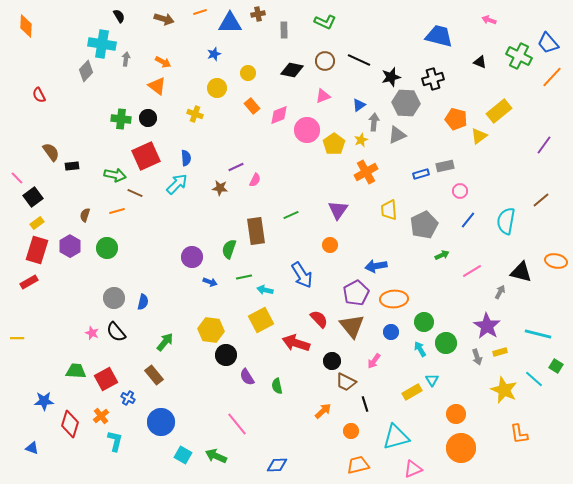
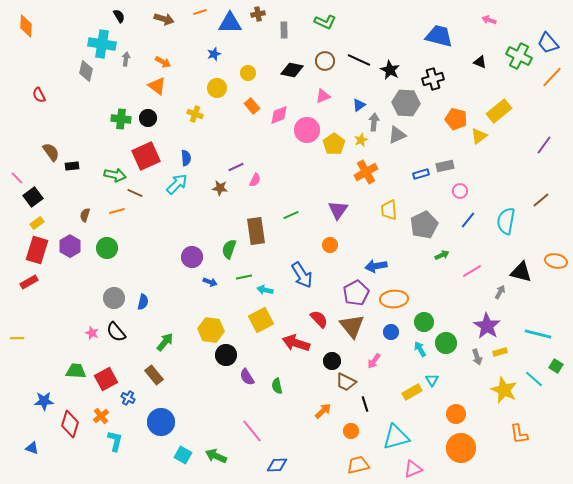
gray diamond at (86, 71): rotated 30 degrees counterclockwise
black star at (391, 77): moved 1 px left, 7 px up; rotated 30 degrees counterclockwise
pink line at (237, 424): moved 15 px right, 7 px down
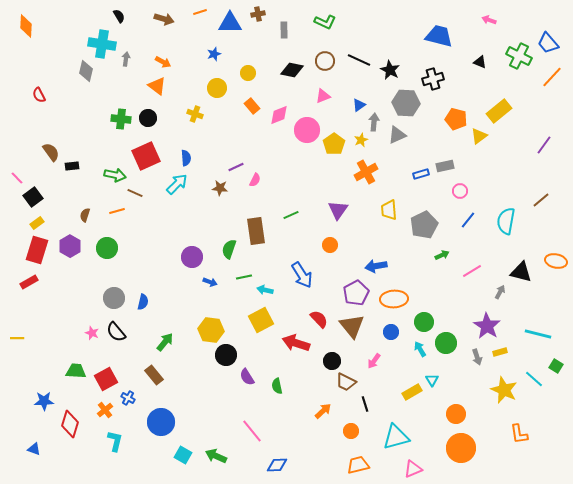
orange cross at (101, 416): moved 4 px right, 6 px up
blue triangle at (32, 448): moved 2 px right, 1 px down
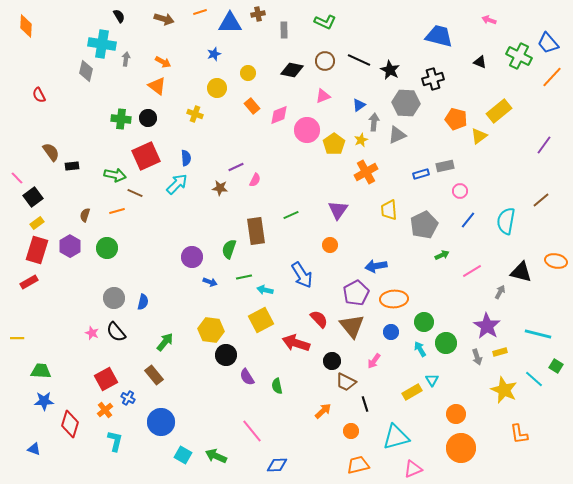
green trapezoid at (76, 371): moved 35 px left
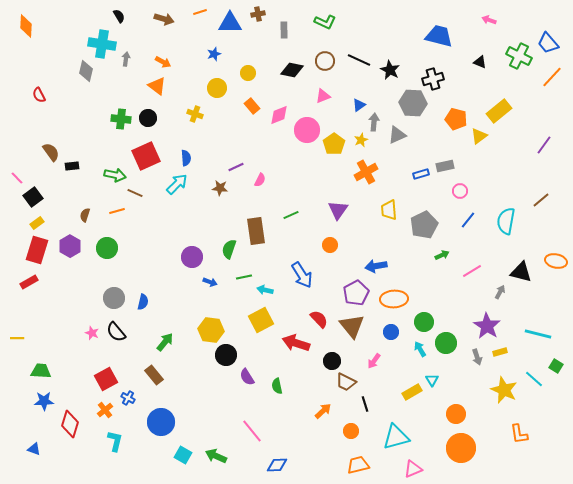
gray hexagon at (406, 103): moved 7 px right
pink semicircle at (255, 180): moved 5 px right
